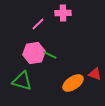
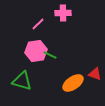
pink hexagon: moved 2 px right, 2 px up
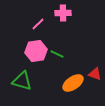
green line: moved 7 px right, 1 px up
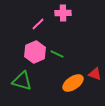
pink hexagon: moved 1 px left, 1 px down; rotated 15 degrees counterclockwise
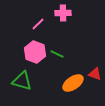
pink hexagon: rotated 15 degrees counterclockwise
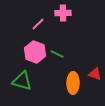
orange ellipse: rotated 55 degrees counterclockwise
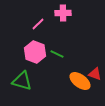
orange ellipse: moved 7 px right, 2 px up; rotated 55 degrees counterclockwise
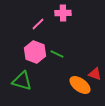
orange ellipse: moved 4 px down
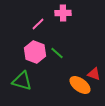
green line: moved 1 px up; rotated 16 degrees clockwise
red triangle: moved 1 px left
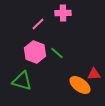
red triangle: rotated 24 degrees counterclockwise
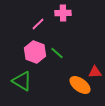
red triangle: moved 1 px right, 2 px up
green triangle: rotated 15 degrees clockwise
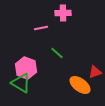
pink line: moved 3 px right, 4 px down; rotated 32 degrees clockwise
pink hexagon: moved 9 px left, 16 px down
red triangle: rotated 16 degrees counterclockwise
green triangle: moved 1 px left, 2 px down
